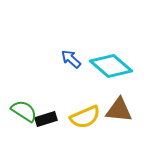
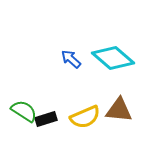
cyan diamond: moved 2 px right, 8 px up
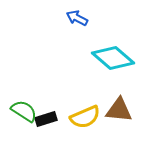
blue arrow: moved 6 px right, 41 px up; rotated 15 degrees counterclockwise
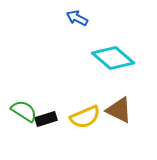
brown triangle: rotated 20 degrees clockwise
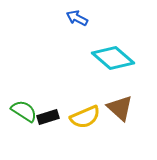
brown triangle: moved 1 px right, 2 px up; rotated 16 degrees clockwise
black rectangle: moved 2 px right, 2 px up
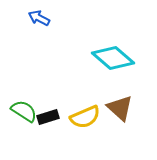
blue arrow: moved 38 px left
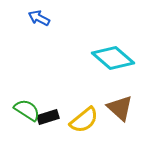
green semicircle: moved 3 px right, 1 px up
yellow semicircle: moved 1 px left, 3 px down; rotated 16 degrees counterclockwise
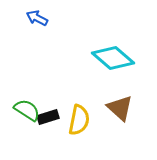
blue arrow: moved 2 px left
yellow semicircle: moved 5 px left; rotated 40 degrees counterclockwise
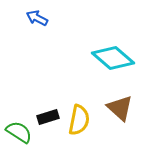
green semicircle: moved 8 px left, 22 px down
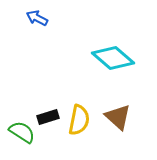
brown triangle: moved 2 px left, 9 px down
green semicircle: moved 3 px right
